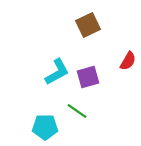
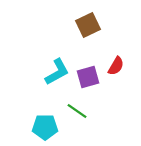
red semicircle: moved 12 px left, 5 px down
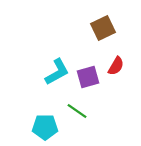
brown square: moved 15 px right, 3 px down
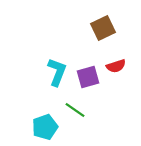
red semicircle: rotated 42 degrees clockwise
cyan L-shape: rotated 40 degrees counterclockwise
green line: moved 2 px left, 1 px up
cyan pentagon: rotated 20 degrees counterclockwise
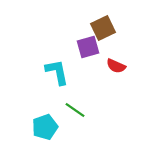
red semicircle: rotated 42 degrees clockwise
cyan L-shape: rotated 32 degrees counterclockwise
purple square: moved 30 px up
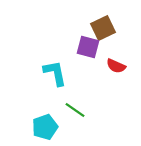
purple square: rotated 30 degrees clockwise
cyan L-shape: moved 2 px left, 1 px down
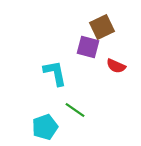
brown square: moved 1 px left, 1 px up
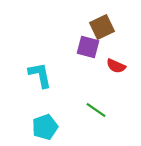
cyan L-shape: moved 15 px left, 2 px down
green line: moved 21 px right
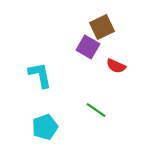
purple square: rotated 15 degrees clockwise
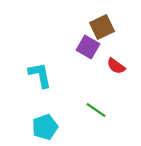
red semicircle: rotated 12 degrees clockwise
